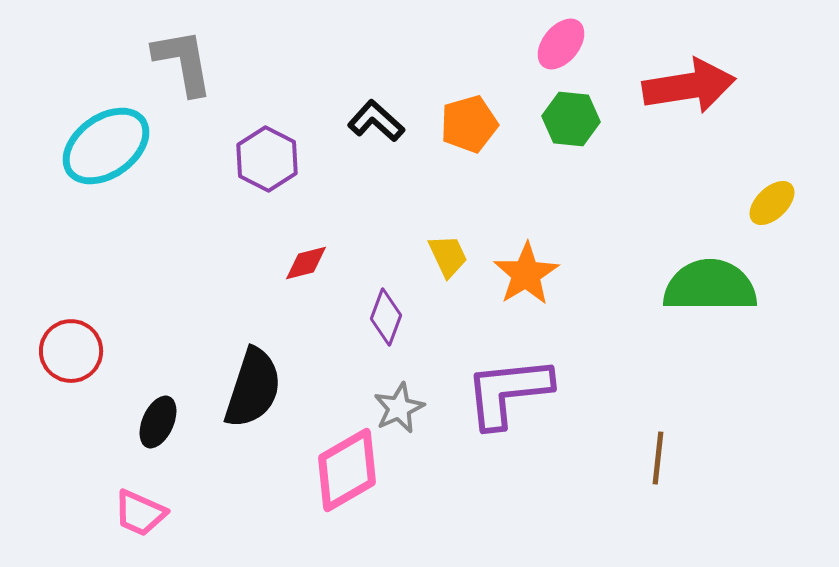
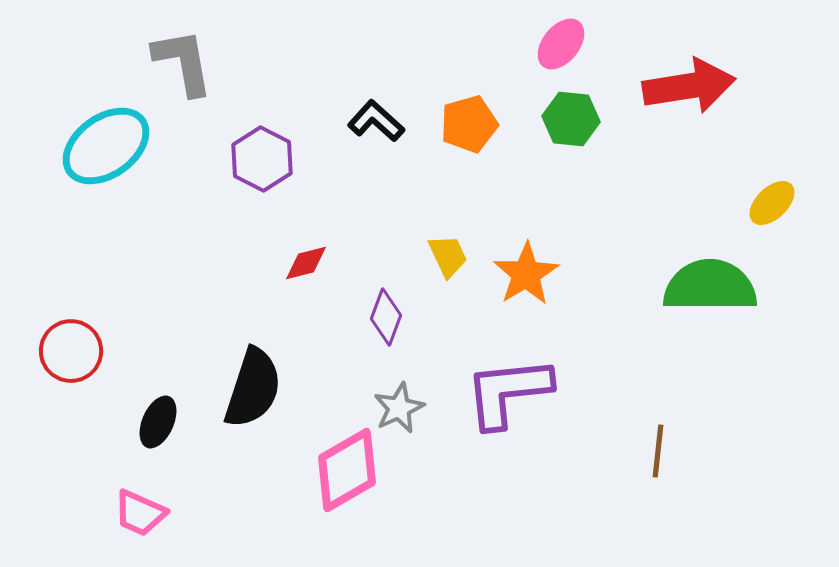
purple hexagon: moved 5 px left
brown line: moved 7 px up
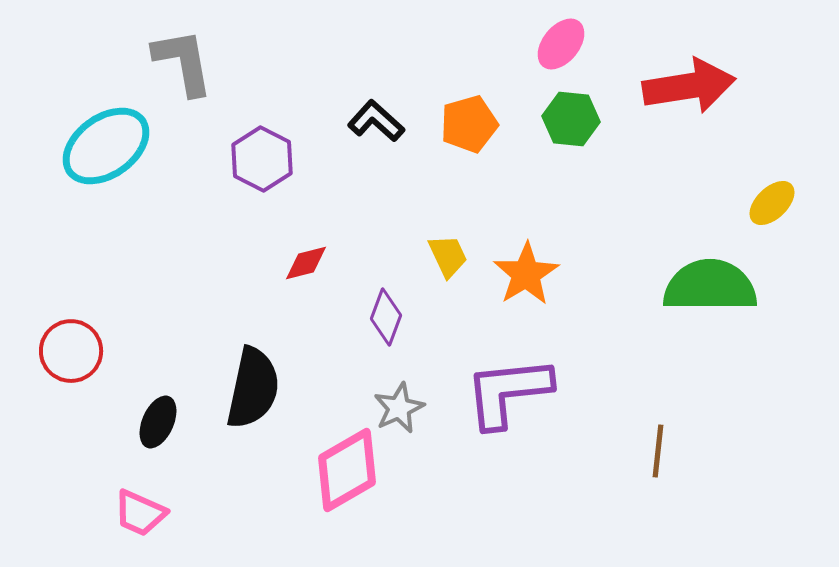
black semicircle: rotated 6 degrees counterclockwise
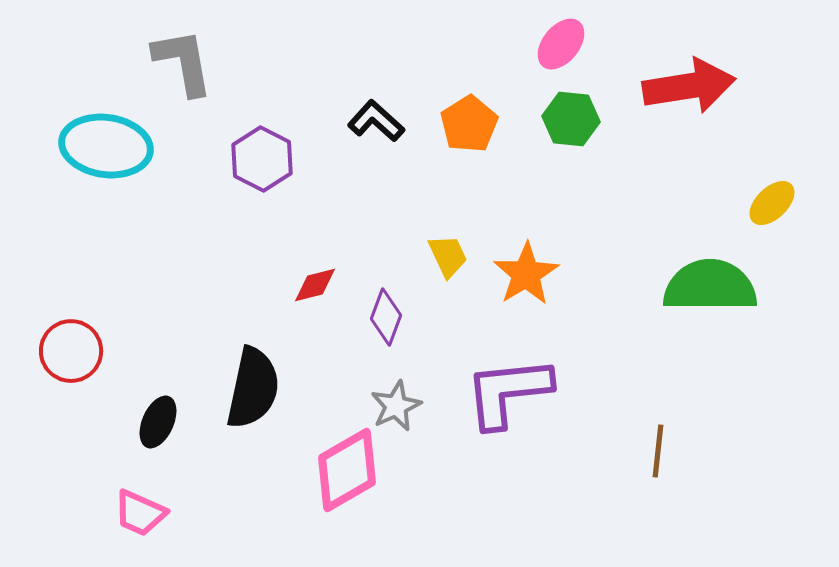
orange pentagon: rotated 16 degrees counterclockwise
cyan ellipse: rotated 44 degrees clockwise
red diamond: moved 9 px right, 22 px down
gray star: moved 3 px left, 2 px up
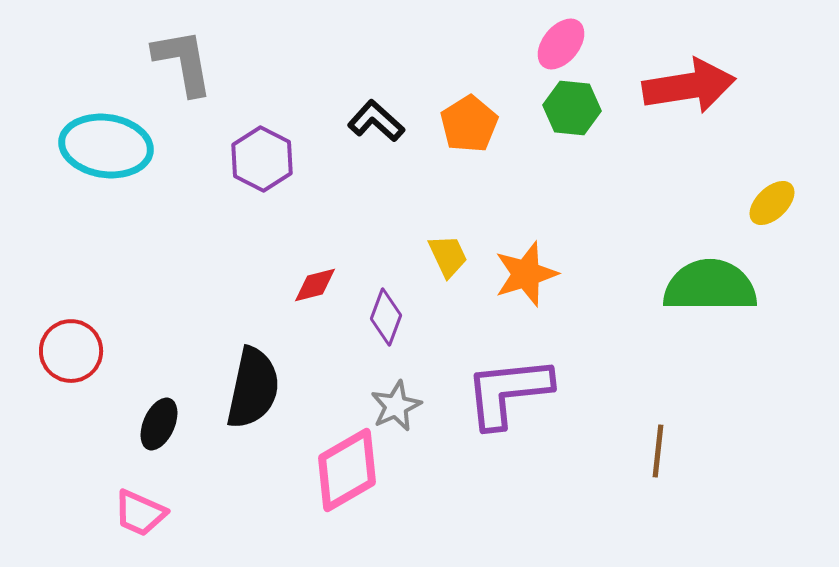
green hexagon: moved 1 px right, 11 px up
orange star: rotated 14 degrees clockwise
black ellipse: moved 1 px right, 2 px down
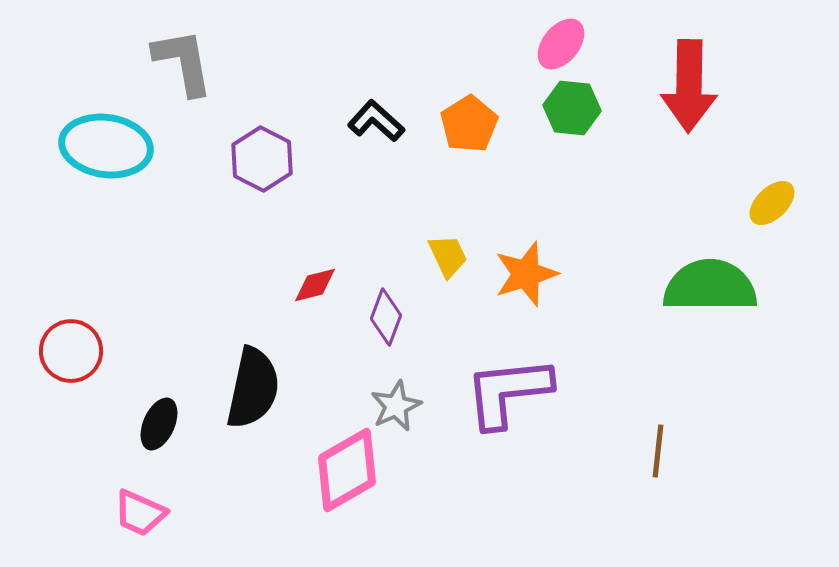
red arrow: rotated 100 degrees clockwise
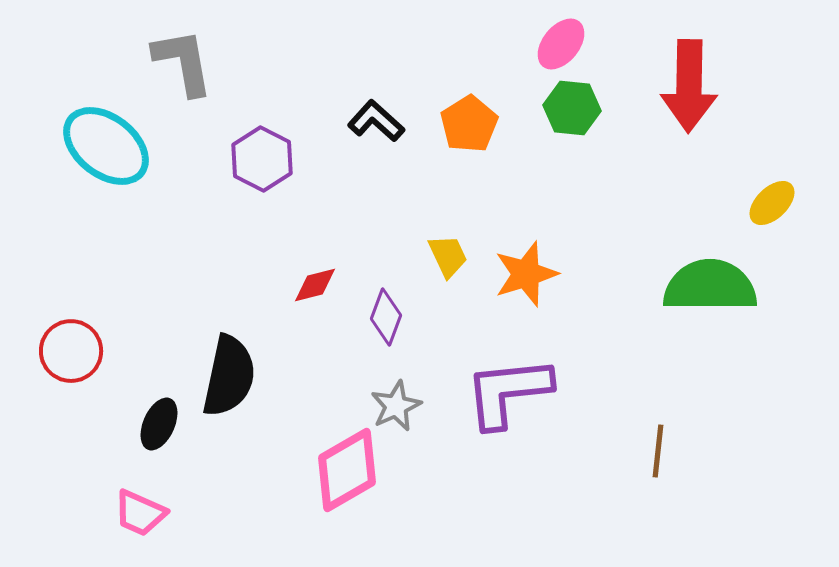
cyan ellipse: rotated 30 degrees clockwise
black semicircle: moved 24 px left, 12 px up
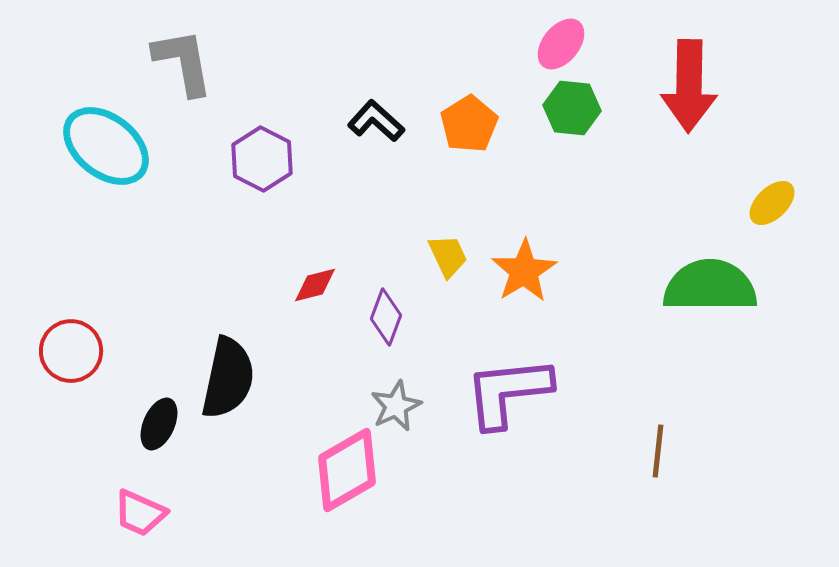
orange star: moved 2 px left, 3 px up; rotated 14 degrees counterclockwise
black semicircle: moved 1 px left, 2 px down
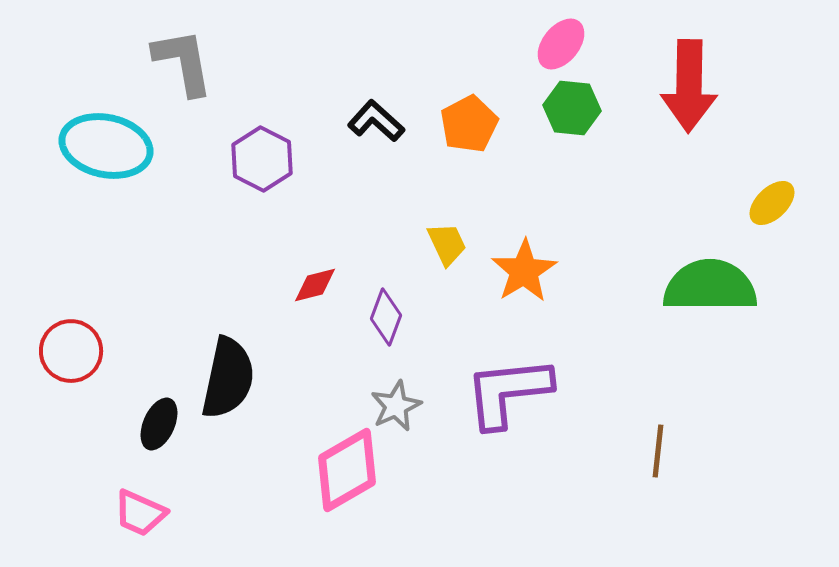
orange pentagon: rotated 4 degrees clockwise
cyan ellipse: rotated 26 degrees counterclockwise
yellow trapezoid: moved 1 px left, 12 px up
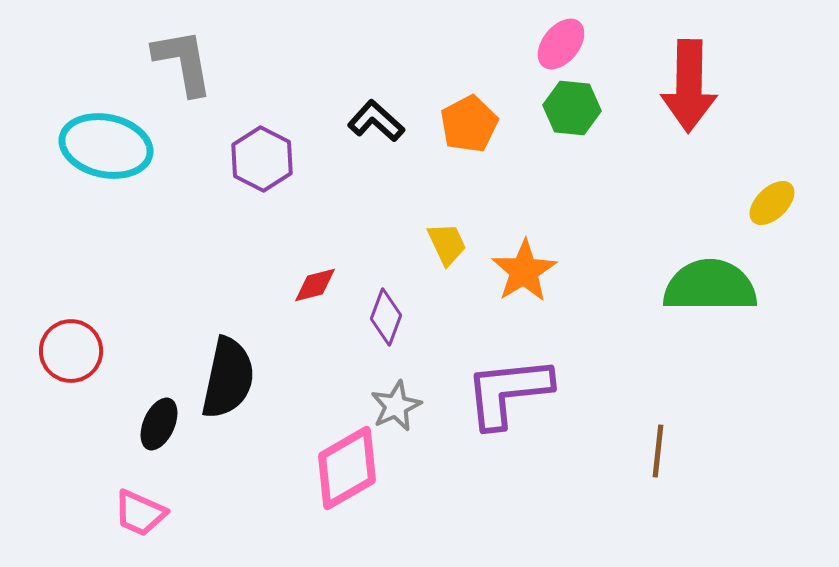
pink diamond: moved 2 px up
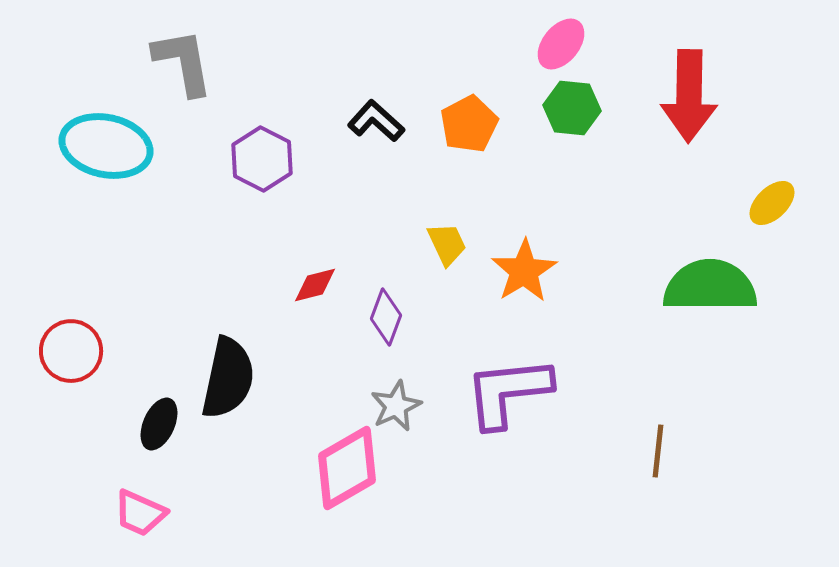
red arrow: moved 10 px down
